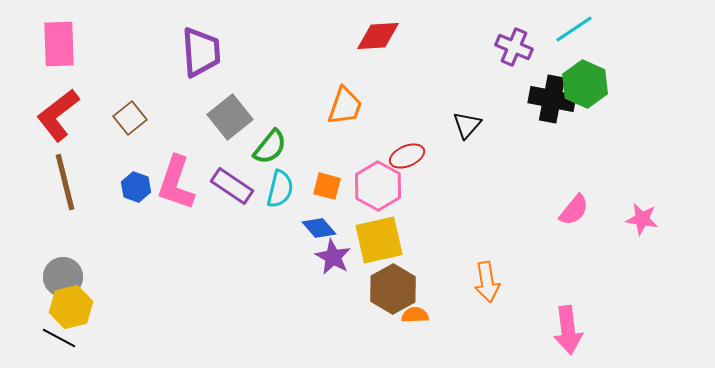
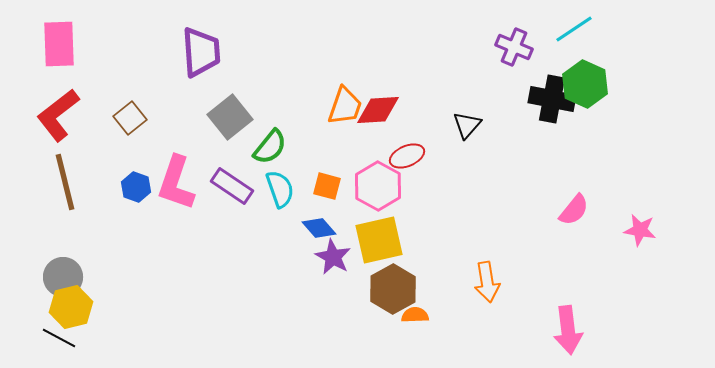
red diamond: moved 74 px down
cyan semicircle: rotated 33 degrees counterclockwise
pink star: moved 2 px left, 11 px down
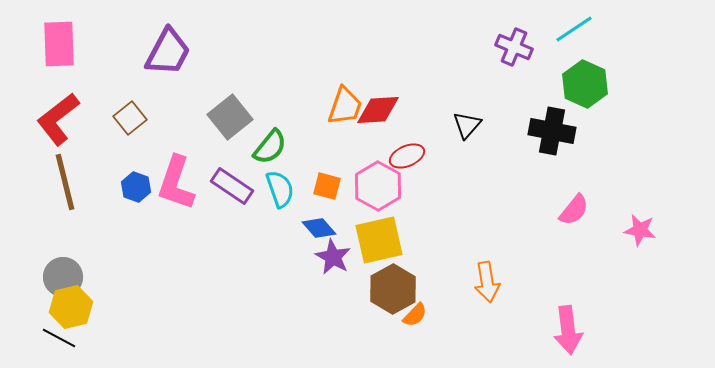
purple trapezoid: moved 33 px left; rotated 32 degrees clockwise
black cross: moved 32 px down
red L-shape: moved 4 px down
orange semicircle: rotated 136 degrees clockwise
